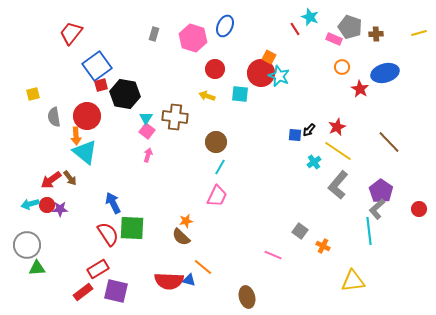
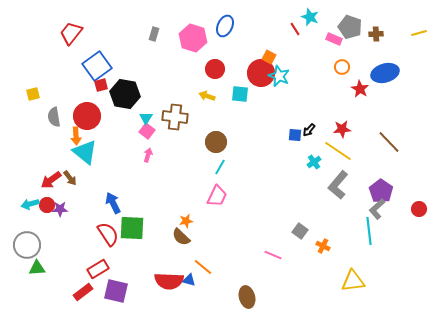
red star at (337, 127): moved 5 px right, 2 px down; rotated 18 degrees clockwise
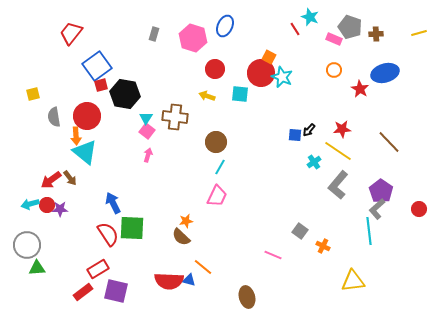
orange circle at (342, 67): moved 8 px left, 3 px down
cyan star at (279, 76): moved 3 px right, 1 px down
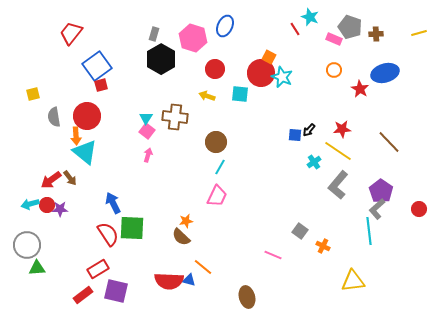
black hexagon at (125, 94): moved 36 px right, 35 px up; rotated 20 degrees clockwise
red rectangle at (83, 292): moved 3 px down
